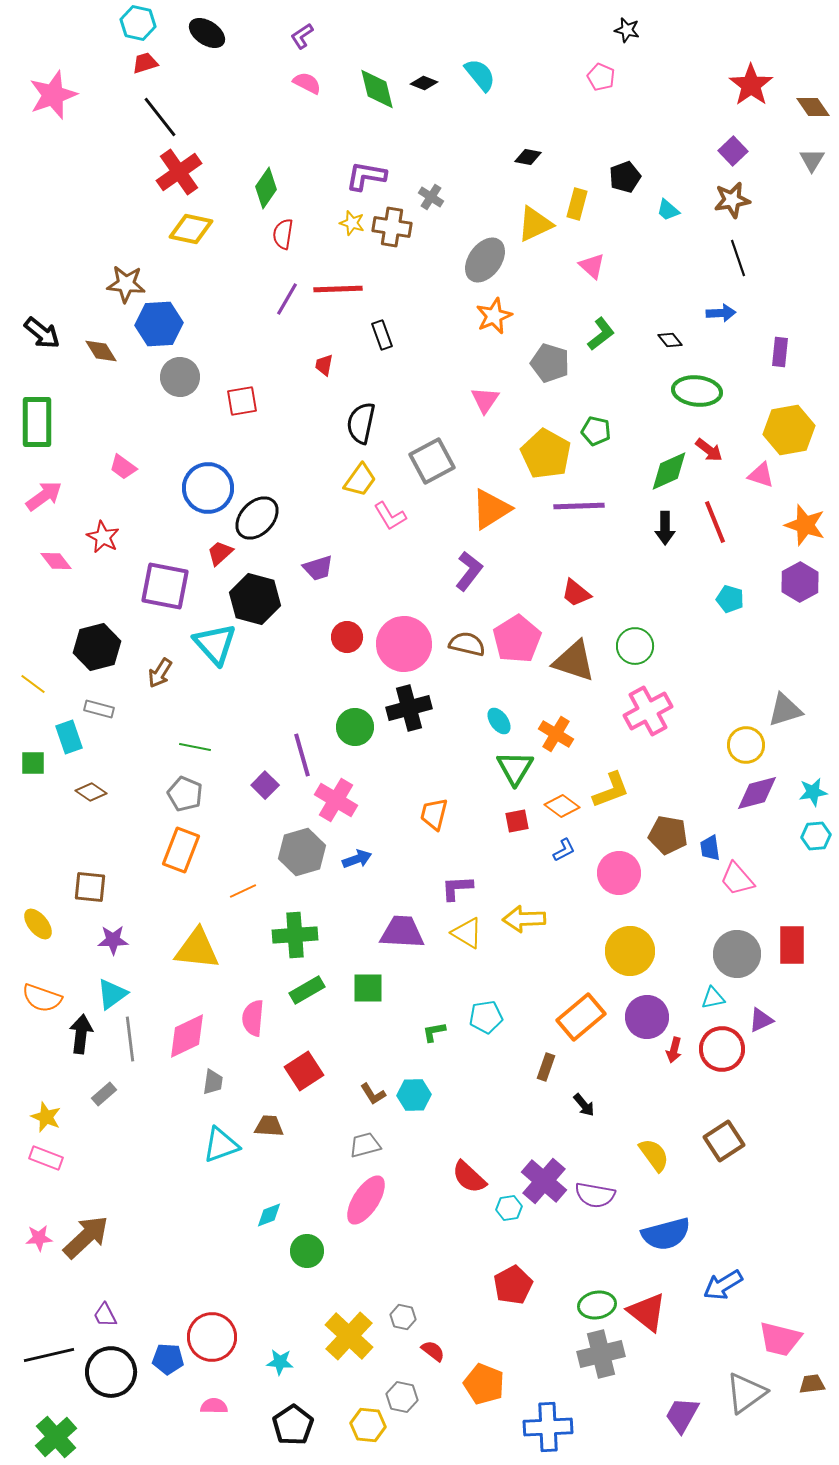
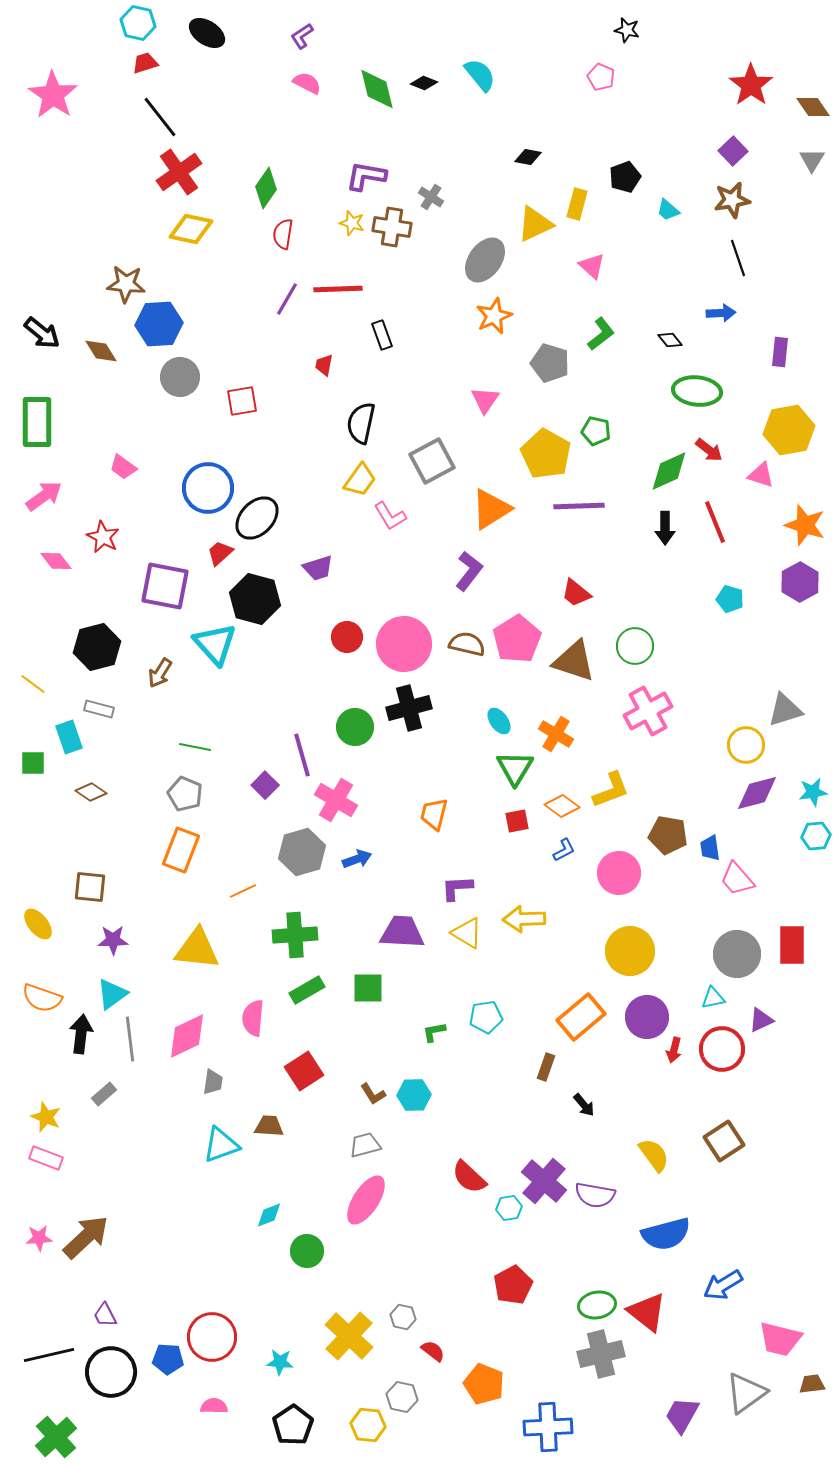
pink star at (53, 95): rotated 18 degrees counterclockwise
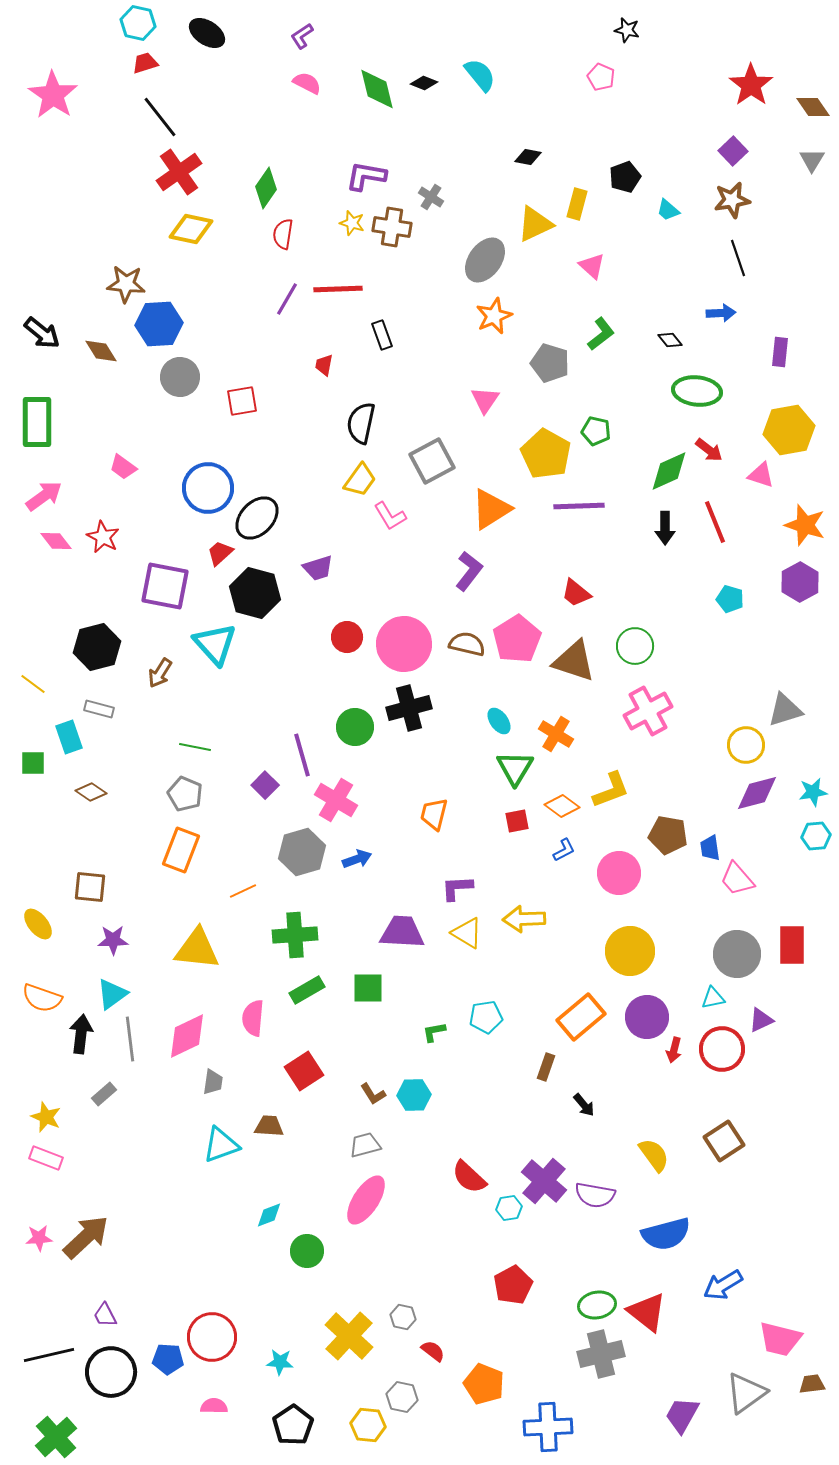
pink diamond at (56, 561): moved 20 px up
black hexagon at (255, 599): moved 6 px up
